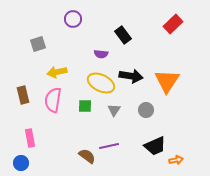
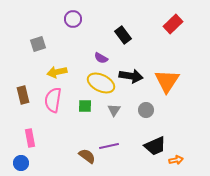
purple semicircle: moved 4 px down; rotated 24 degrees clockwise
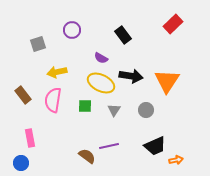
purple circle: moved 1 px left, 11 px down
brown rectangle: rotated 24 degrees counterclockwise
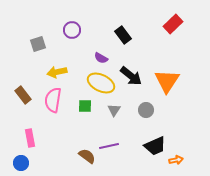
black arrow: rotated 30 degrees clockwise
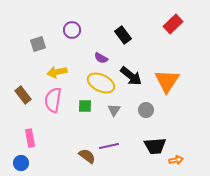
black trapezoid: rotated 20 degrees clockwise
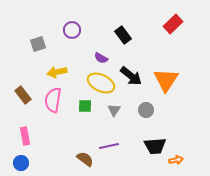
orange triangle: moved 1 px left, 1 px up
pink rectangle: moved 5 px left, 2 px up
brown semicircle: moved 2 px left, 3 px down
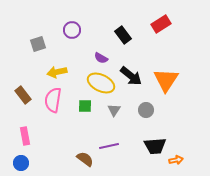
red rectangle: moved 12 px left; rotated 12 degrees clockwise
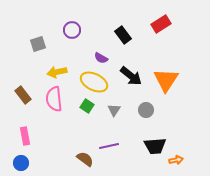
yellow ellipse: moved 7 px left, 1 px up
pink semicircle: moved 1 px right, 1 px up; rotated 15 degrees counterclockwise
green square: moved 2 px right; rotated 32 degrees clockwise
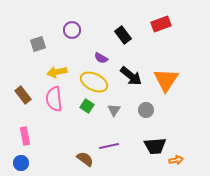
red rectangle: rotated 12 degrees clockwise
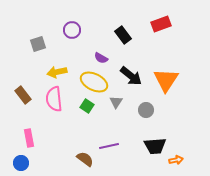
gray triangle: moved 2 px right, 8 px up
pink rectangle: moved 4 px right, 2 px down
